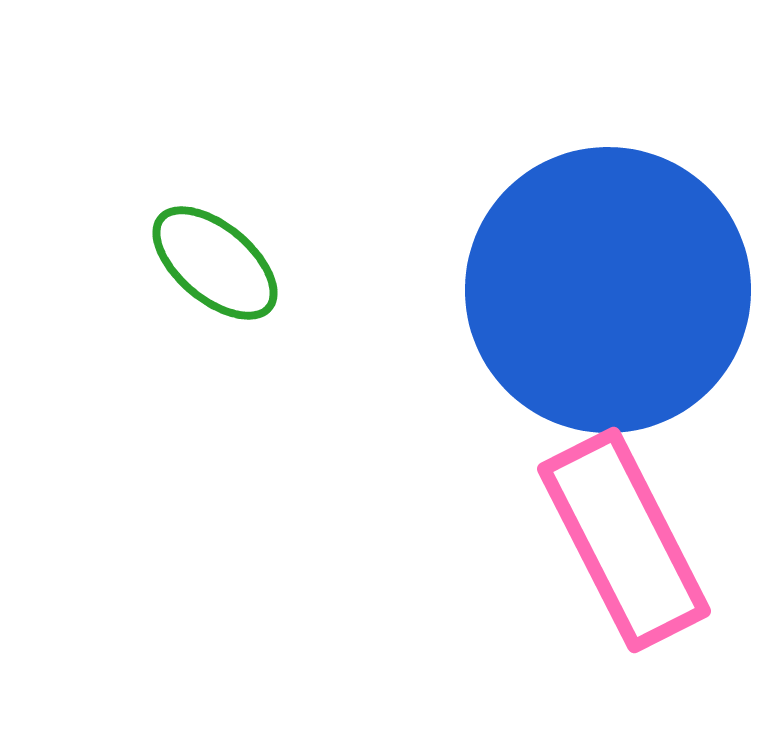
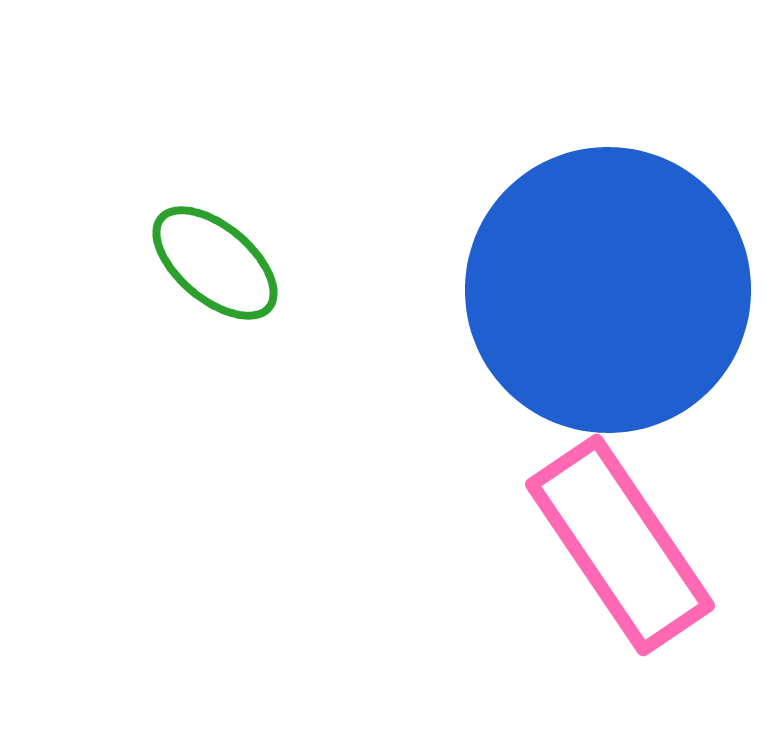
pink rectangle: moved 4 px left, 5 px down; rotated 7 degrees counterclockwise
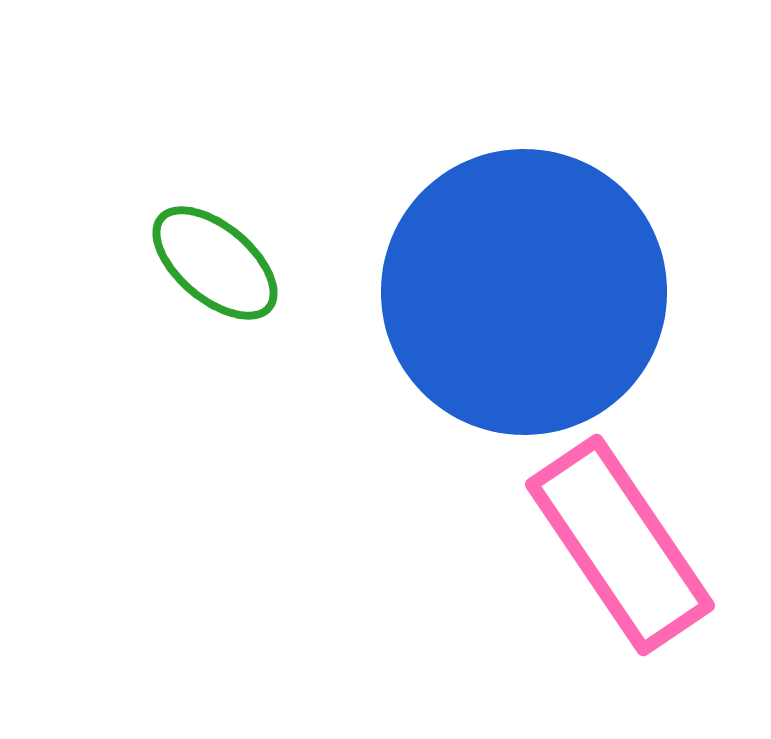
blue circle: moved 84 px left, 2 px down
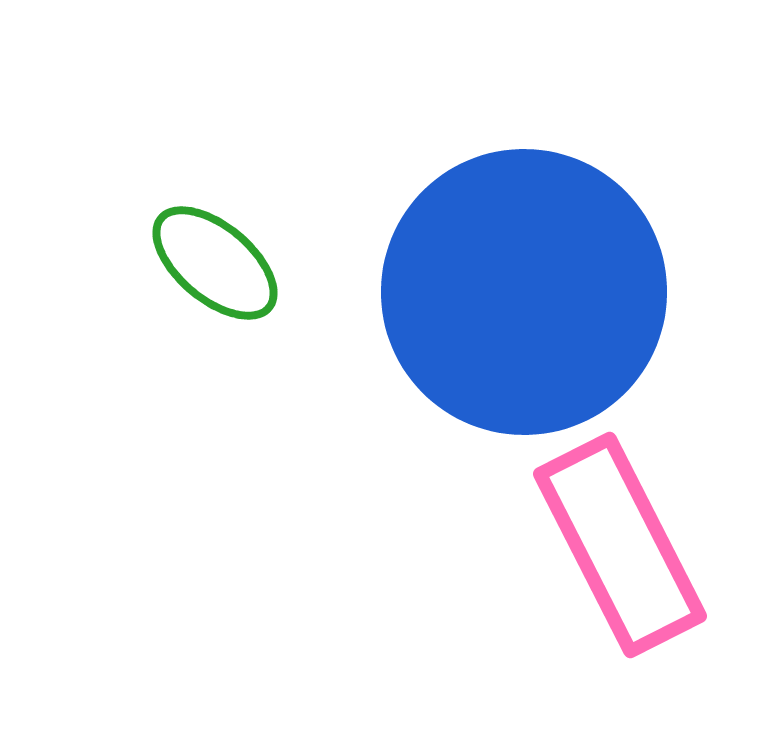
pink rectangle: rotated 7 degrees clockwise
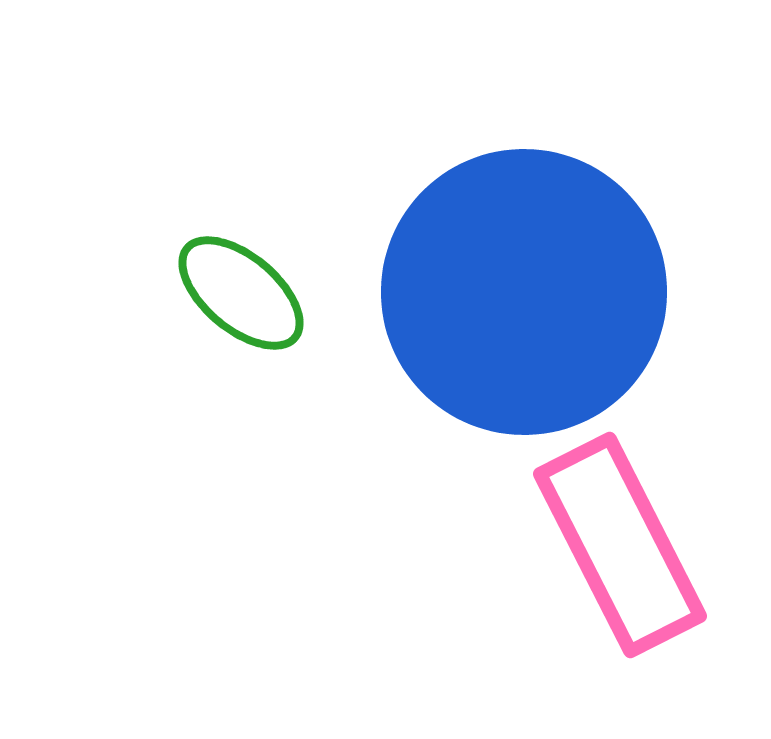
green ellipse: moved 26 px right, 30 px down
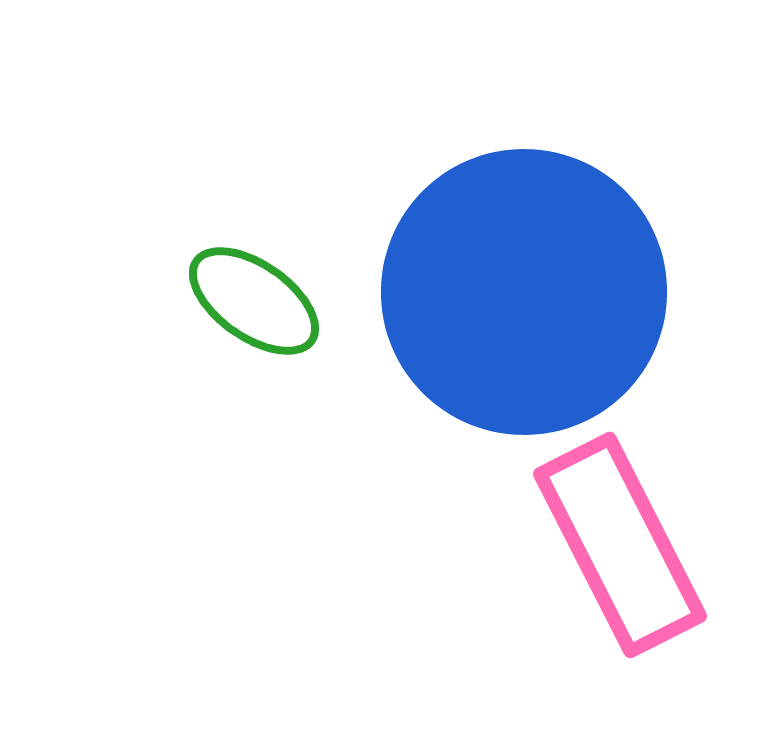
green ellipse: moved 13 px right, 8 px down; rotated 5 degrees counterclockwise
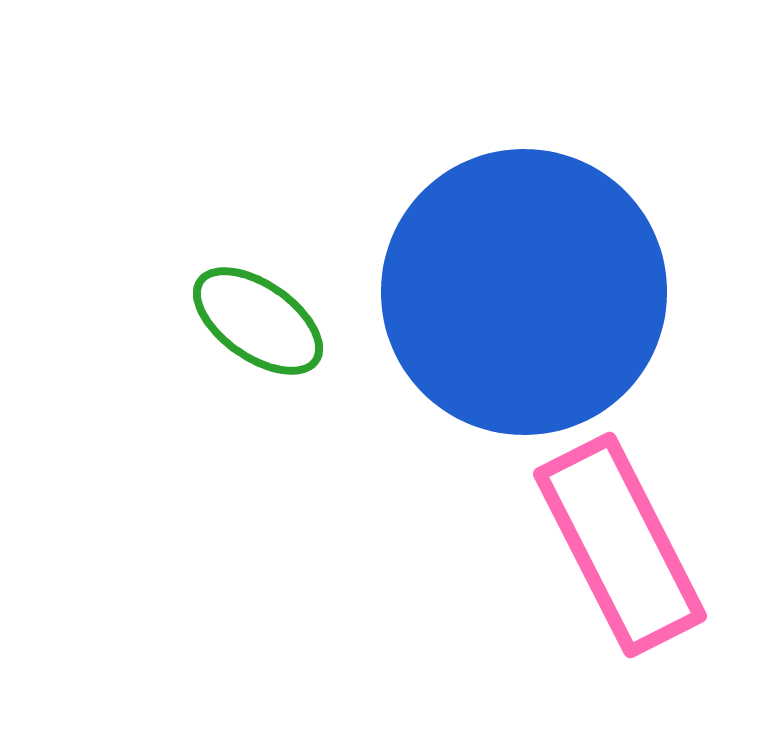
green ellipse: moved 4 px right, 20 px down
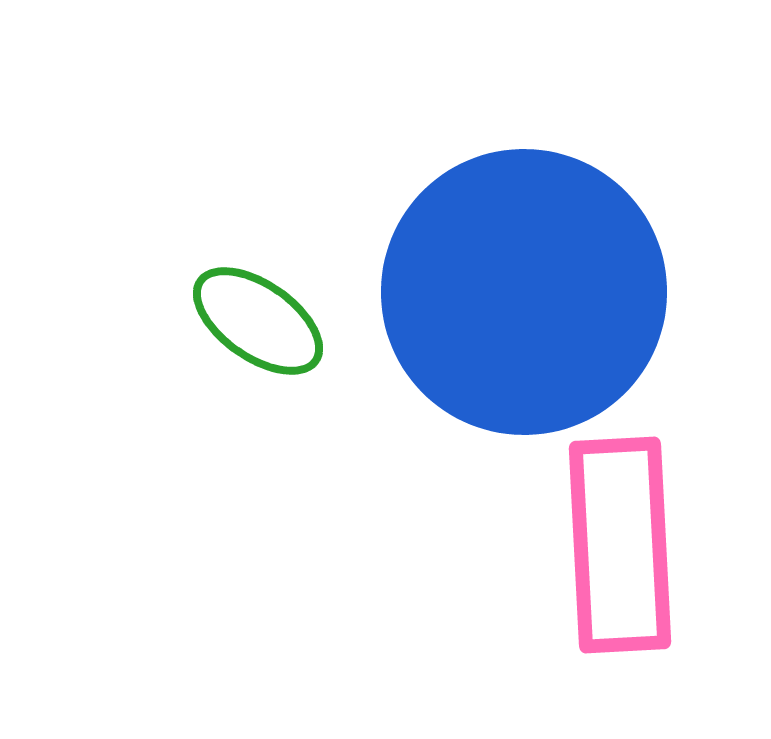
pink rectangle: rotated 24 degrees clockwise
